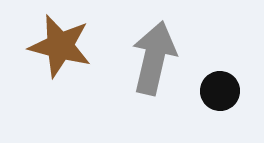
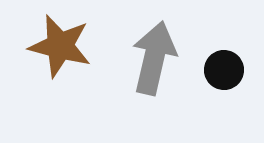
black circle: moved 4 px right, 21 px up
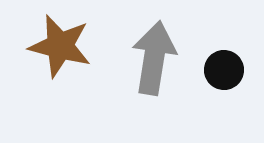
gray arrow: rotated 4 degrees counterclockwise
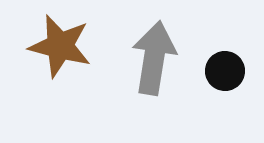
black circle: moved 1 px right, 1 px down
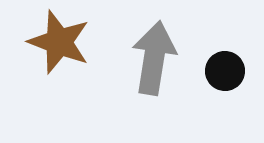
brown star: moved 1 px left, 4 px up; rotated 6 degrees clockwise
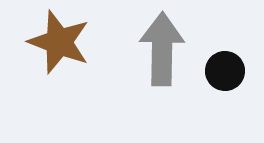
gray arrow: moved 8 px right, 9 px up; rotated 8 degrees counterclockwise
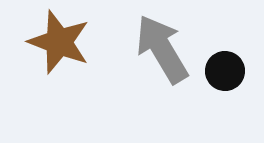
gray arrow: rotated 32 degrees counterclockwise
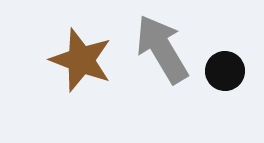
brown star: moved 22 px right, 18 px down
